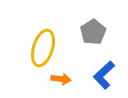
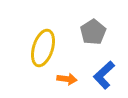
orange arrow: moved 6 px right
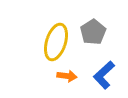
yellow ellipse: moved 13 px right, 6 px up
orange arrow: moved 3 px up
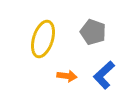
gray pentagon: rotated 20 degrees counterclockwise
yellow ellipse: moved 13 px left, 3 px up
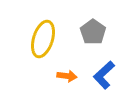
gray pentagon: rotated 15 degrees clockwise
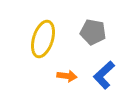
gray pentagon: rotated 25 degrees counterclockwise
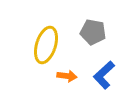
yellow ellipse: moved 3 px right, 6 px down
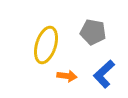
blue L-shape: moved 1 px up
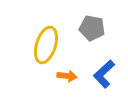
gray pentagon: moved 1 px left, 4 px up
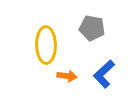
yellow ellipse: rotated 18 degrees counterclockwise
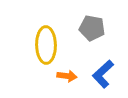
blue L-shape: moved 1 px left
